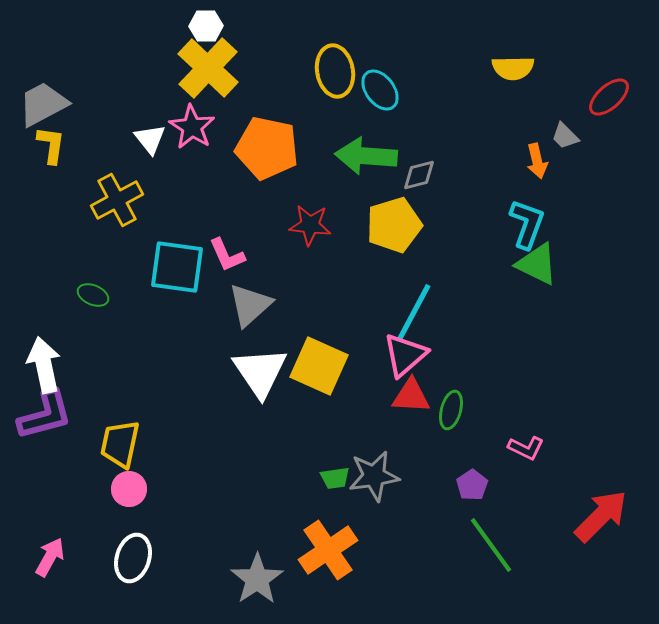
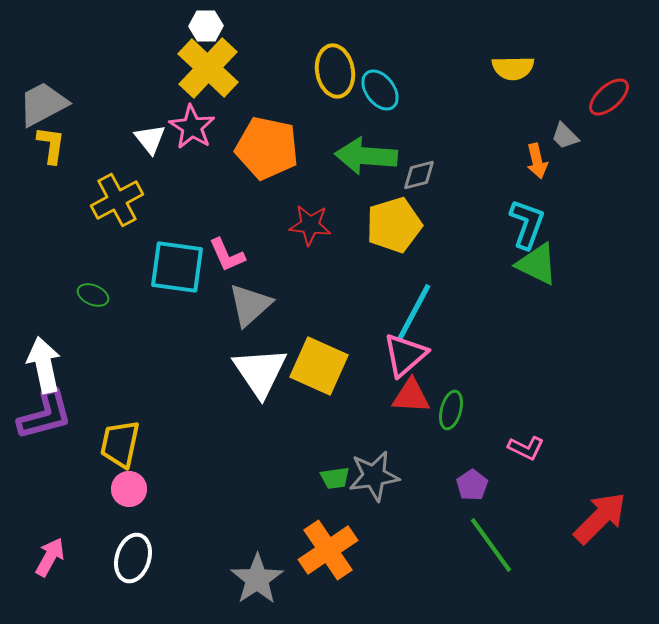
red arrow at (601, 516): moved 1 px left, 2 px down
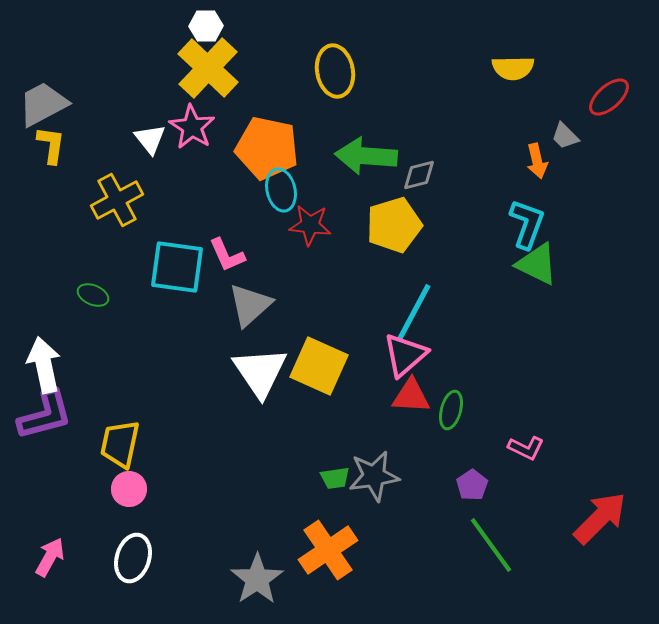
cyan ellipse at (380, 90): moved 99 px left, 100 px down; rotated 24 degrees clockwise
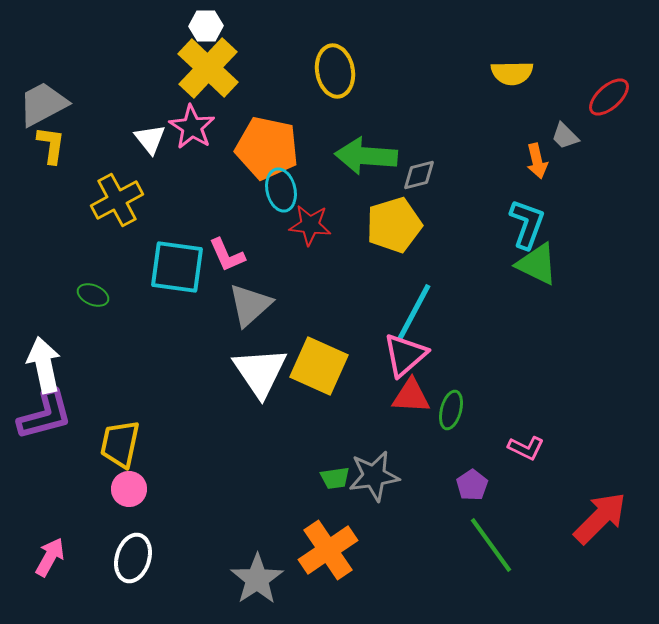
yellow semicircle at (513, 68): moved 1 px left, 5 px down
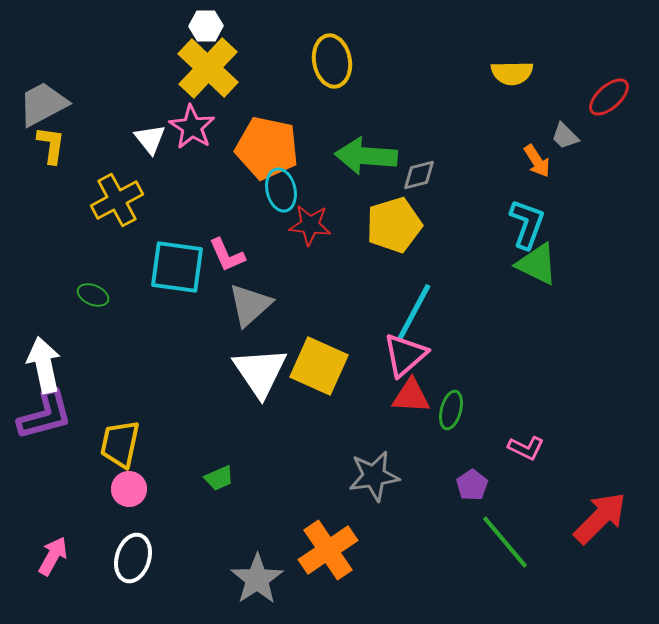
yellow ellipse at (335, 71): moved 3 px left, 10 px up
orange arrow at (537, 161): rotated 20 degrees counterclockwise
green trapezoid at (335, 478): moved 116 px left; rotated 16 degrees counterclockwise
green line at (491, 545): moved 14 px right, 3 px up; rotated 4 degrees counterclockwise
pink arrow at (50, 557): moved 3 px right, 1 px up
